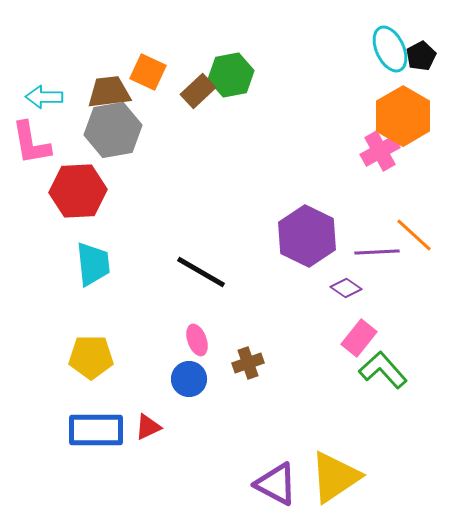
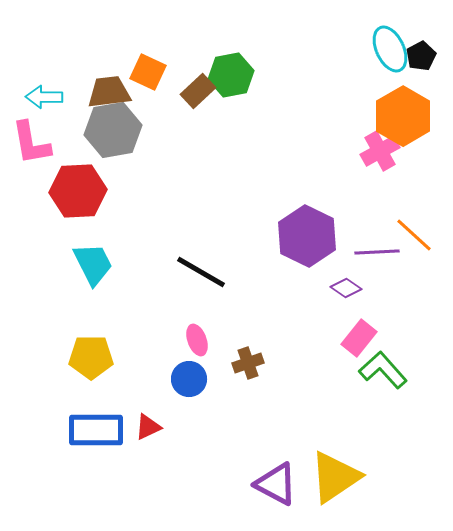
cyan trapezoid: rotated 21 degrees counterclockwise
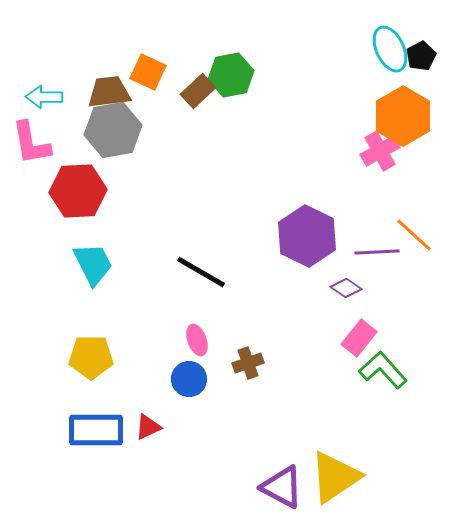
purple triangle: moved 6 px right, 3 px down
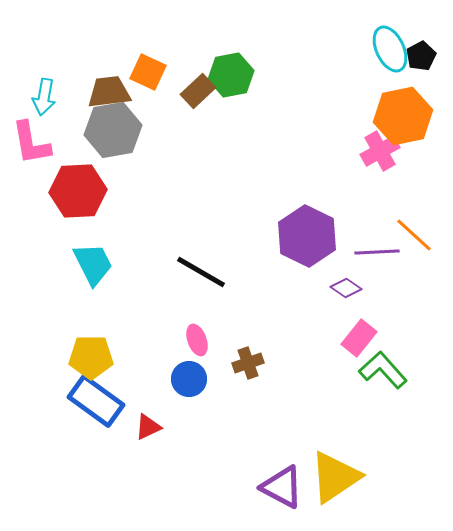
cyan arrow: rotated 81 degrees counterclockwise
orange hexagon: rotated 18 degrees clockwise
blue rectangle: moved 29 px up; rotated 36 degrees clockwise
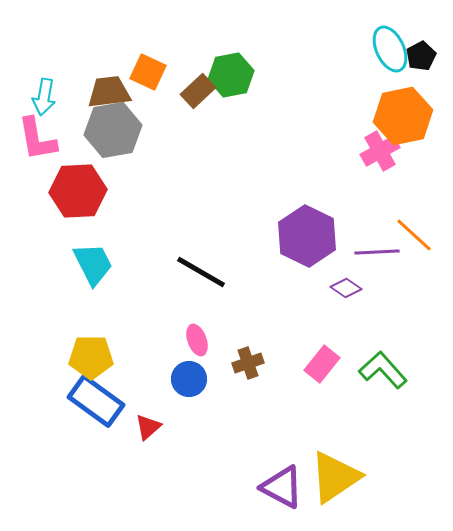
pink L-shape: moved 6 px right, 4 px up
pink rectangle: moved 37 px left, 26 px down
red triangle: rotated 16 degrees counterclockwise
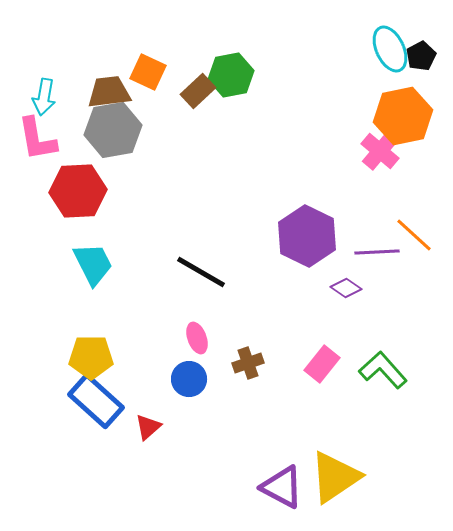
pink cross: rotated 21 degrees counterclockwise
pink ellipse: moved 2 px up
blue rectangle: rotated 6 degrees clockwise
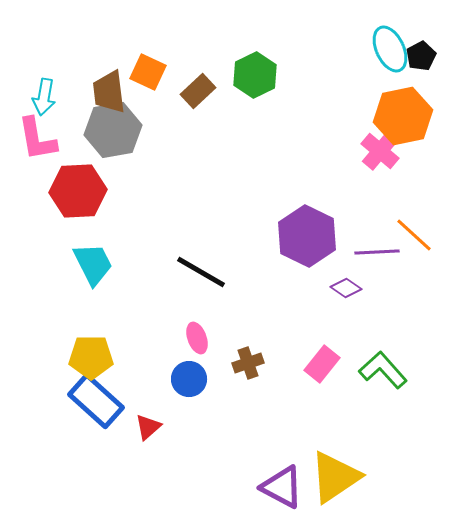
green hexagon: moved 24 px right; rotated 15 degrees counterclockwise
brown trapezoid: rotated 90 degrees counterclockwise
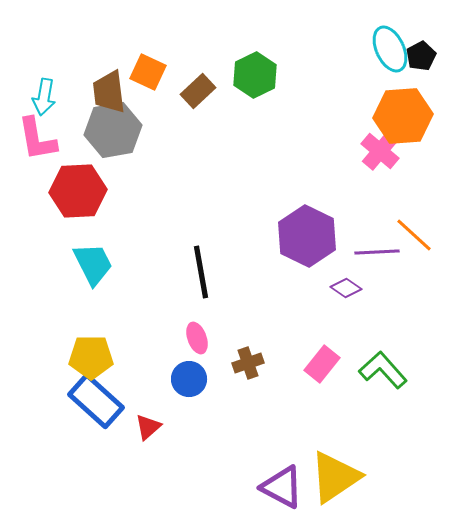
orange hexagon: rotated 8 degrees clockwise
black line: rotated 50 degrees clockwise
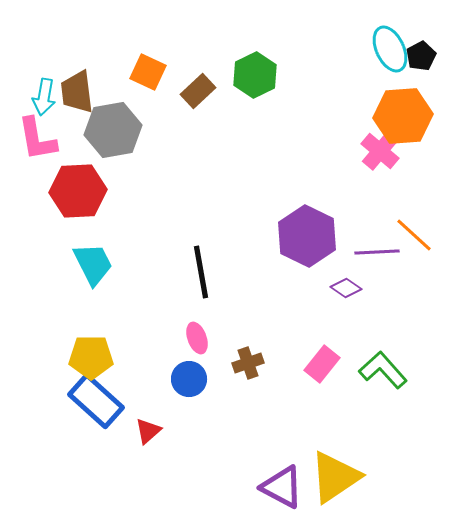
brown trapezoid: moved 32 px left
red triangle: moved 4 px down
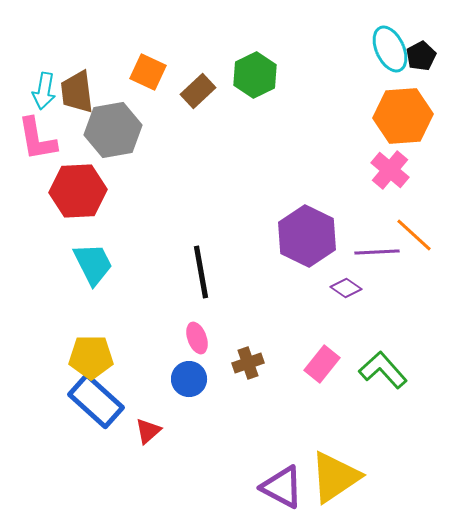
cyan arrow: moved 6 px up
pink cross: moved 10 px right, 19 px down
